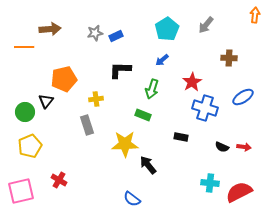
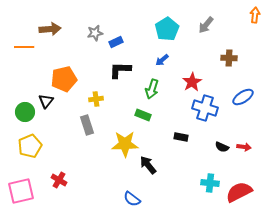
blue rectangle: moved 6 px down
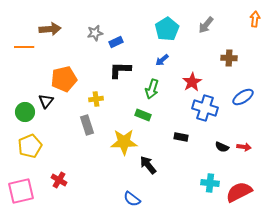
orange arrow: moved 4 px down
yellow star: moved 1 px left, 2 px up
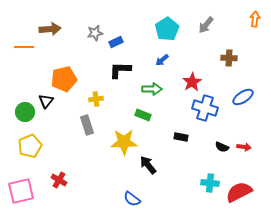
green arrow: rotated 108 degrees counterclockwise
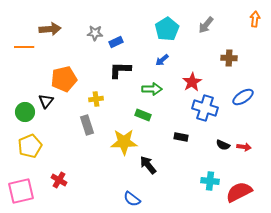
gray star: rotated 14 degrees clockwise
black semicircle: moved 1 px right, 2 px up
cyan cross: moved 2 px up
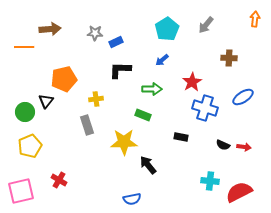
blue semicircle: rotated 48 degrees counterclockwise
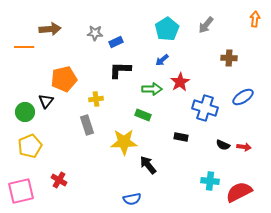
red star: moved 12 px left
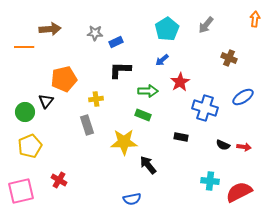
brown cross: rotated 21 degrees clockwise
green arrow: moved 4 px left, 2 px down
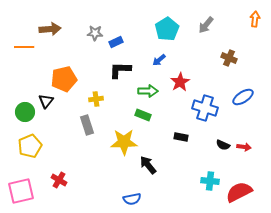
blue arrow: moved 3 px left
